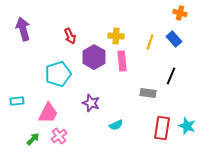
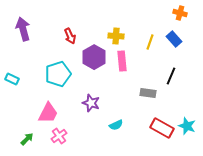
cyan rectangle: moved 5 px left, 22 px up; rotated 32 degrees clockwise
red rectangle: rotated 70 degrees counterclockwise
green arrow: moved 6 px left
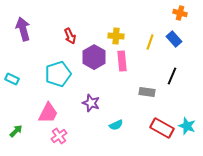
black line: moved 1 px right
gray rectangle: moved 1 px left, 1 px up
green arrow: moved 11 px left, 8 px up
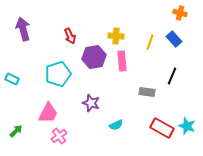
purple hexagon: rotated 20 degrees clockwise
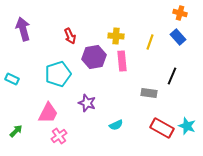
blue rectangle: moved 4 px right, 2 px up
gray rectangle: moved 2 px right, 1 px down
purple star: moved 4 px left
